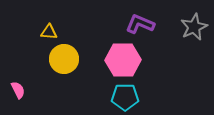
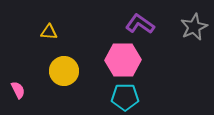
purple L-shape: rotated 12 degrees clockwise
yellow circle: moved 12 px down
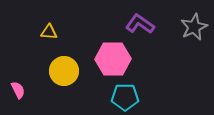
pink hexagon: moved 10 px left, 1 px up
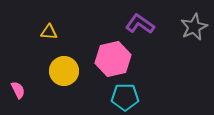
pink hexagon: rotated 12 degrees counterclockwise
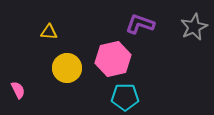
purple L-shape: rotated 16 degrees counterclockwise
yellow circle: moved 3 px right, 3 px up
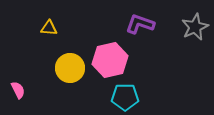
gray star: moved 1 px right
yellow triangle: moved 4 px up
pink hexagon: moved 3 px left, 1 px down
yellow circle: moved 3 px right
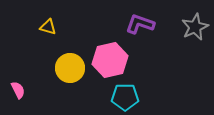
yellow triangle: moved 1 px left, 1 px up; rotated 12 degrees clockwise
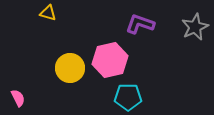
yellow triangle: moved 14 px up
pink semicircle: moved 8 px down
cyan pentagon: moved 3 px right
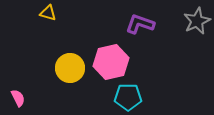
gray star: moved 2 px right, 6 px up
pink hexagon: moved 1 px right, 2 px down
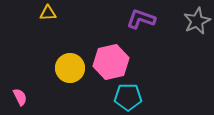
yellow triangle: rotated 18 degrees counterclockwise
purple L-shape: moved 1 px right, 5 px up
pink semicircle: moved 2 px right, 1 px up
